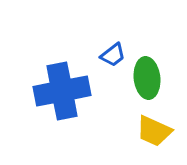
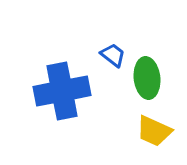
blue trapezoid: rotated 104 degrees counterclockwise
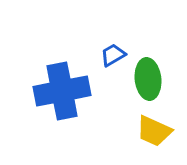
blue trapezoid: rotated 68 degrees counterclockwise
green ellipse: moved 1 px right, 1 px down
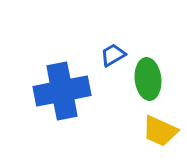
yellow trapezoid: moved 6 px right
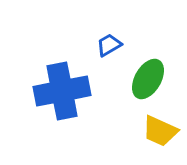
blue trapezoid: moved 4 px left, 10 px up
green ellipse: rotated 36 degrees clockwise
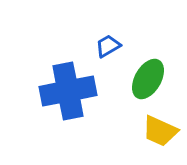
blue trapezoid: moved 1 px left, 1 px down
blue cross: moved 6 px right
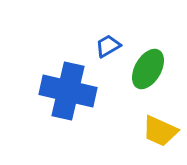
green ellipse: moved 10 px up
blue cross: rotated 24 degrees clockwise
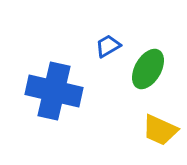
blue cross: moved 14 px left
yellow trapezoid: moved 1 px up
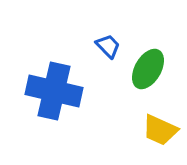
blue trapezoid: rotated 76 degrees clockwise
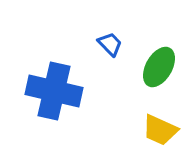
blue trapezoid: moved 2 px right, 2 px up
green ellipse: moved 11 px right, 2 px up
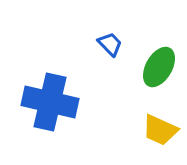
blue cross: moved 4 px left, 11 px down
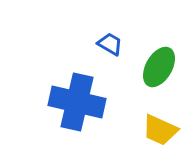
blue trapezoid: rotated 16 degrees counterclockwise
blue cross: moved 27 px right
